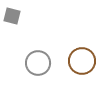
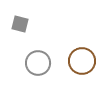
gray square: moved 8 px right, 8 px down
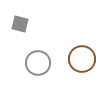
brown circle: moved 2 px up
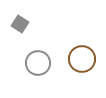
gray square: rotated 18 degrees clockwise
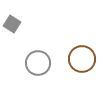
gray square: moved 8 px left
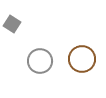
gray circle: moved 2 px right, 2 px up
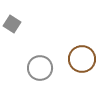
gray circle: moved 7 px down
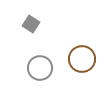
gray square: moved 19 px right
